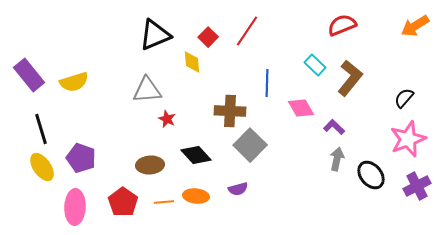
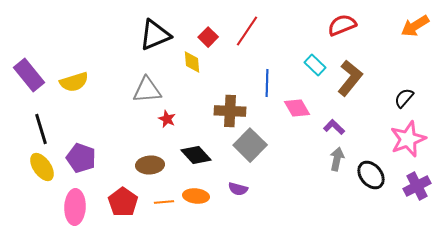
pink diamond: moved 4 px left
purple semicircle: rotated 30 degrees clockwise
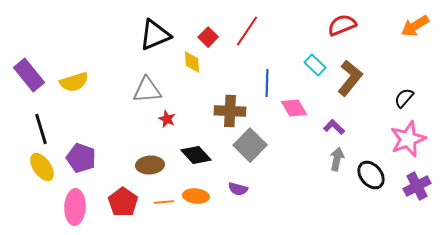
pink diamond: moved 3 px left
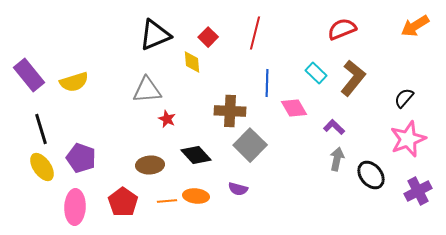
red semicircle: moved 4 px down
red line: moved 8 px right, 2 px down; rotated 20 degrees counterclockwise
cyan rectangle: moved 1 px right, 8 px down
brown L-shape: moved 3 px right
purple cross: moved 1 px right, 5 px down
orange line: moved 3 px right, 1 px up
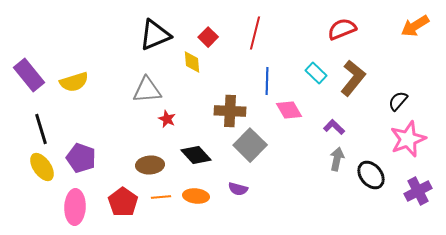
blue line: moved 2 px up
black semicircle: moved 6 px left, 3 px down
pink diamond: moved 5 px left, 2 px down
orange line: moved 6 px left, 4 px up
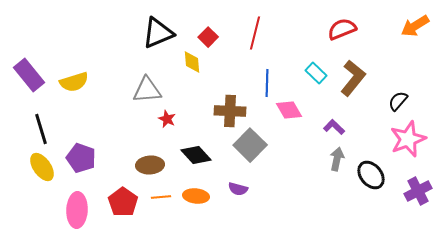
black triangle: moved 3 px right, 2 px up
blue line: moved 2 px down
pink ellipse: moved 2 px right, 3 px down
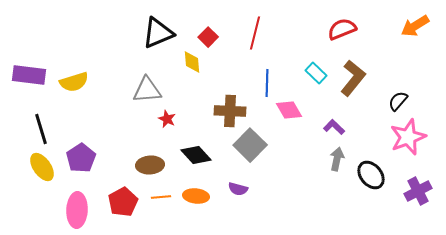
purple rectangle: rotated 44 degrees counterclockwise
pink star: moved 2 px up
purple pentagon: rotated 20 degrees clockwise
red pentagon: rotated 8 degrees clockwise
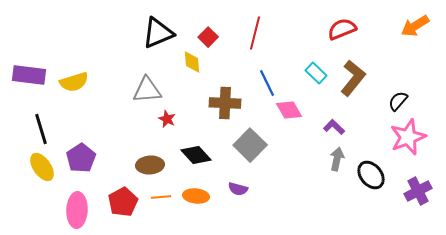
blue line: rotated 28 degrees counterclockwise
brown cross: moved 5 px left, 8 px up
